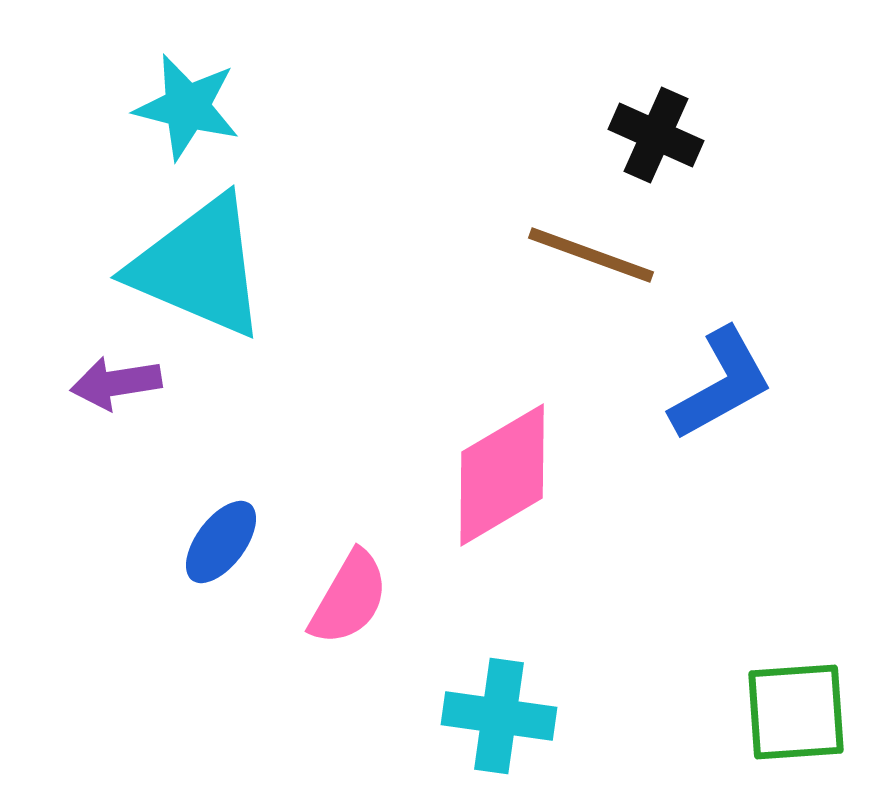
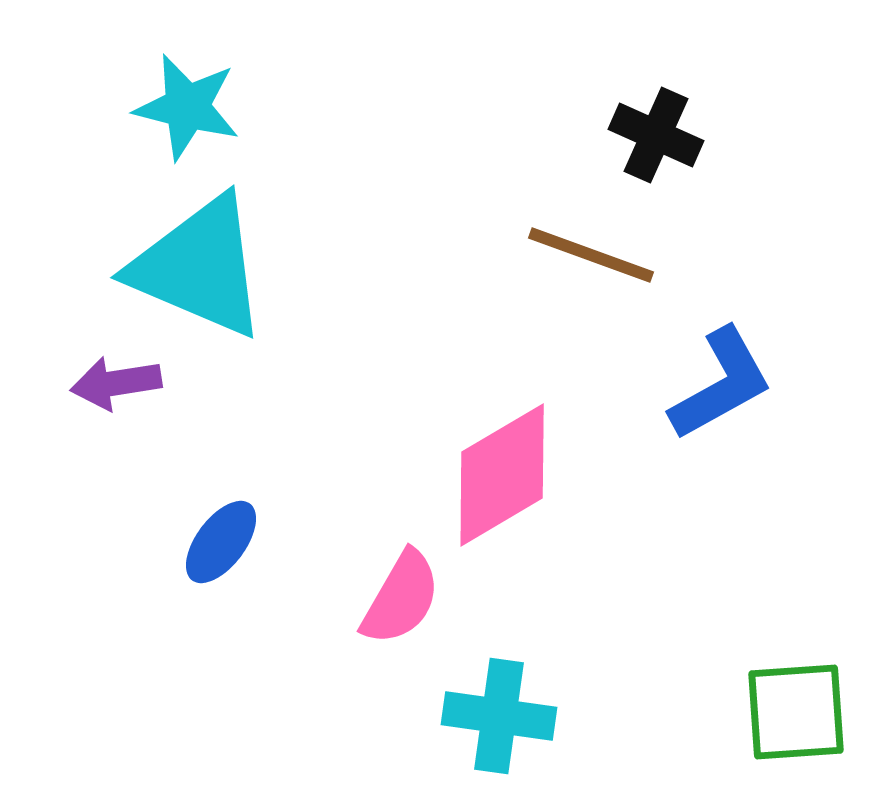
pink semicircle: moved 52 px right
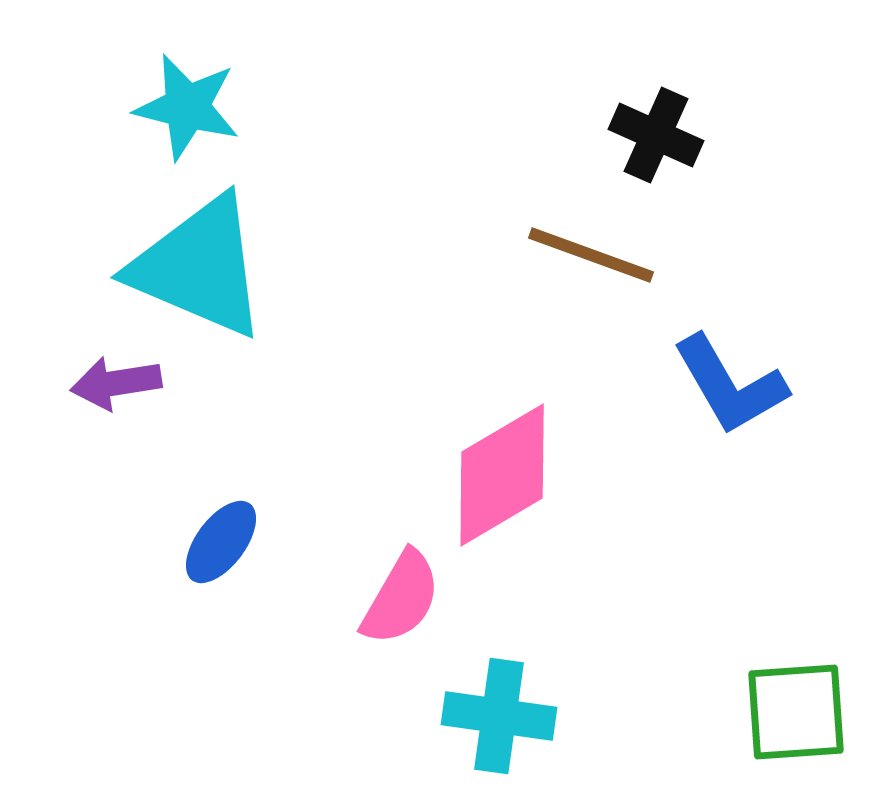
blue L-shape: moved 9 px right, 1 px down; rotated 89 degrees clockwise
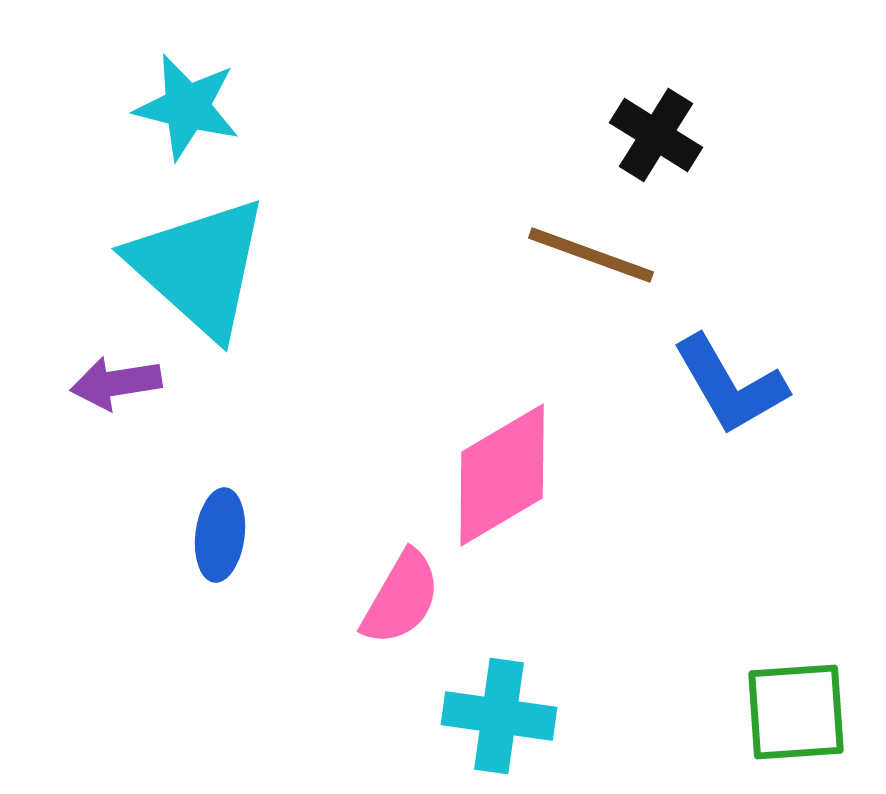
black cross: rotated 8 degrees clockwise
cyan triangle: rotated 19 degrees clockwise
blue ellipse: moved 1 px left, 7 px up; rotated 30 degrees counterclockwise
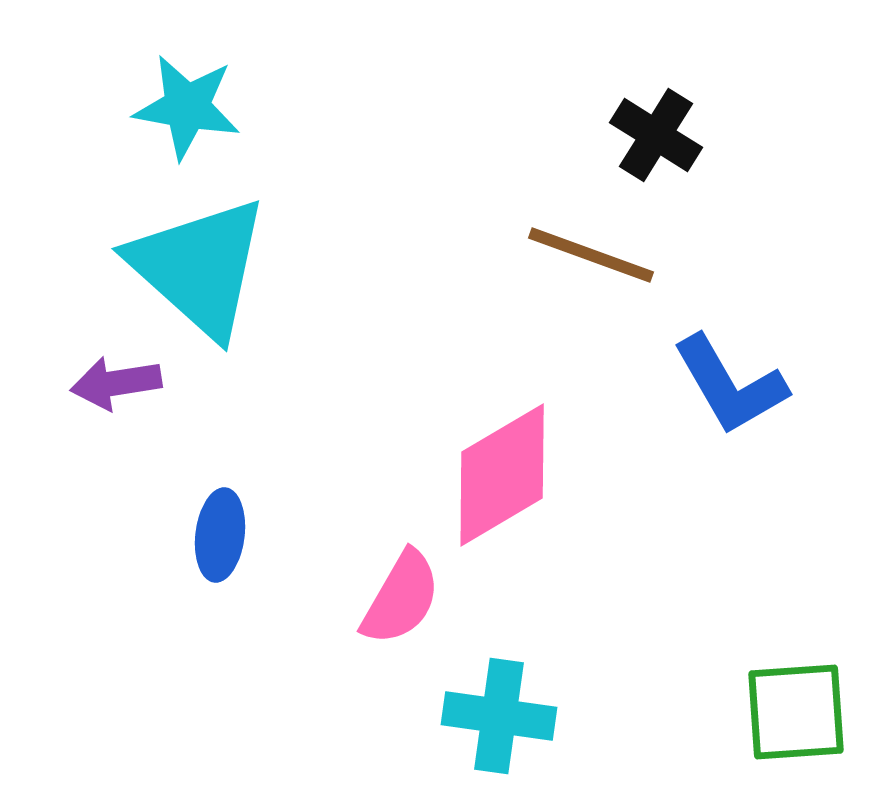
cyan star: rotated 4 degrees counterclockwise
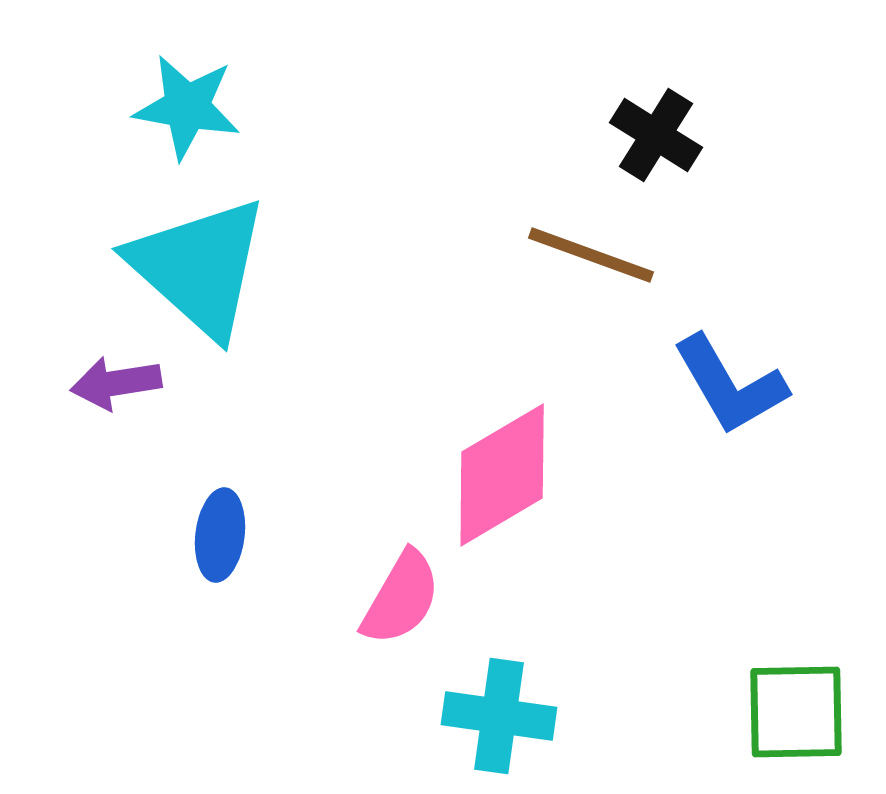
green square: rotated 3 degrees clockwise
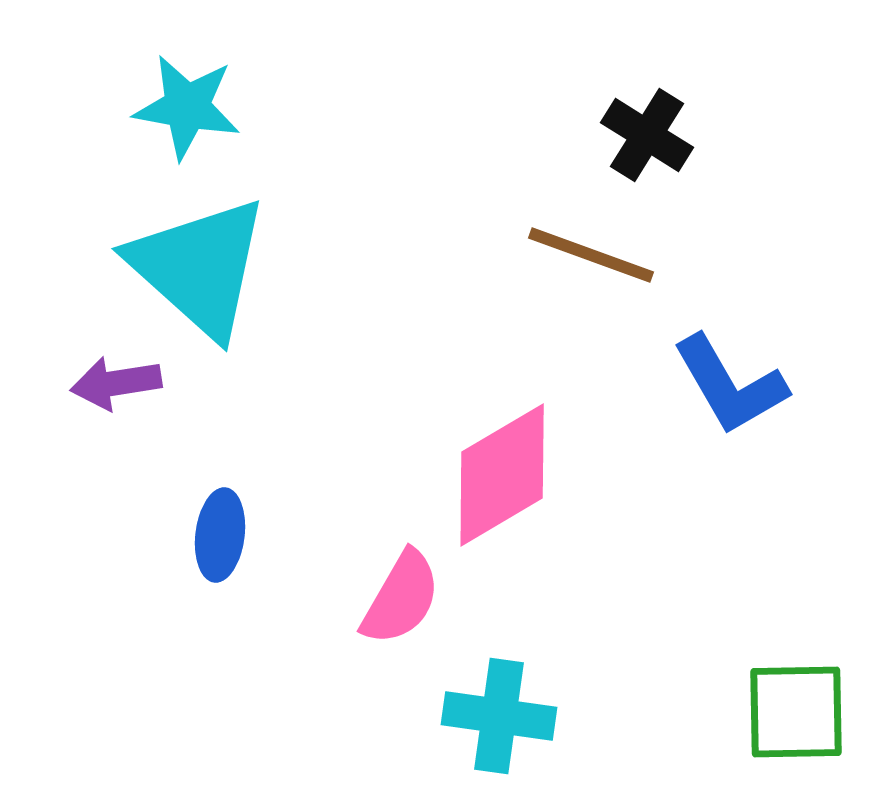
black cross: moved 9 px left
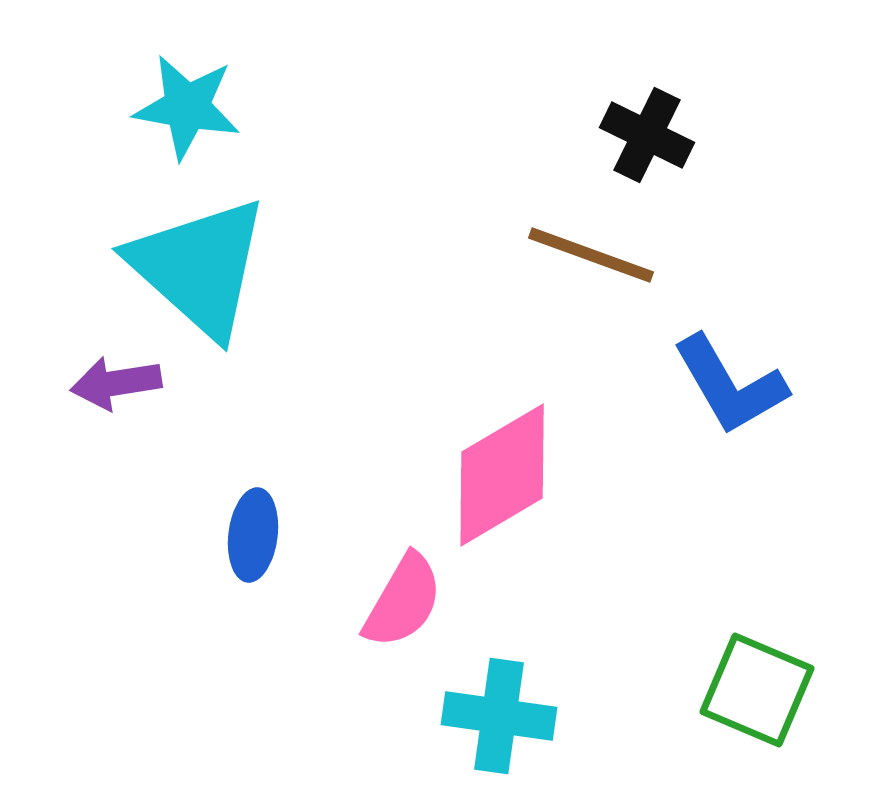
black cross: rotated 6 degrees counterclockwise
blue ellipse: moved 33 px right
pink semicircle: moved 2 px right, 3 px down
green square: moved 39 px left, 22 px up; rotated 24 degrees clockwise
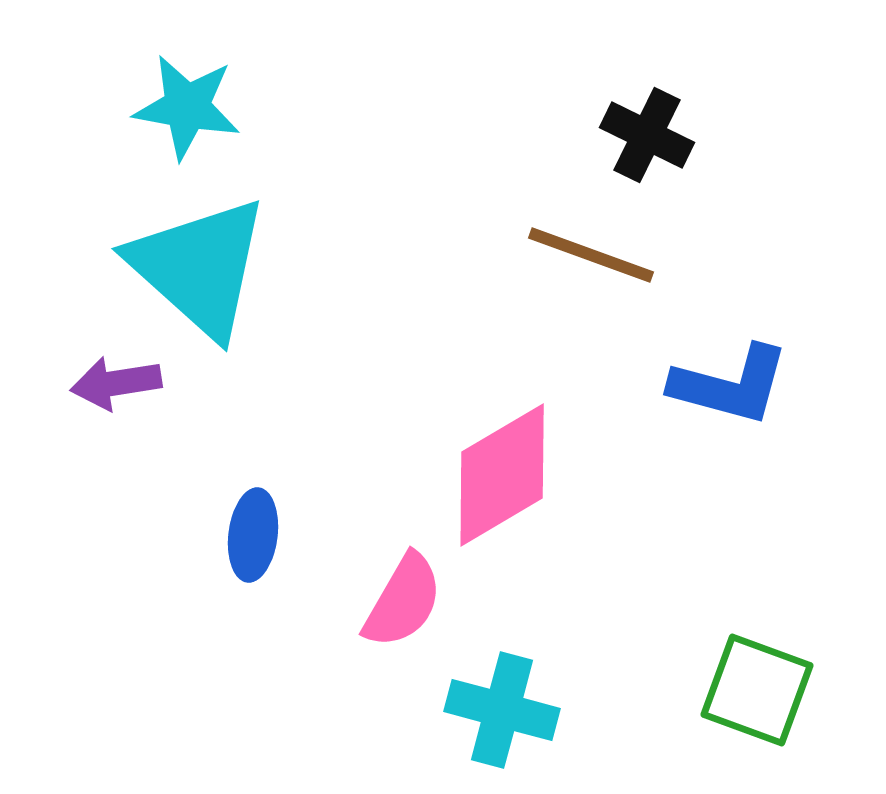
blue L-shape: rotated 45 degrees counterclockwise
green square: rotated 3 degrees counterclockwise
cyan cross: moved 3 px right, 6 px up; rotated 7 degrees clockwise
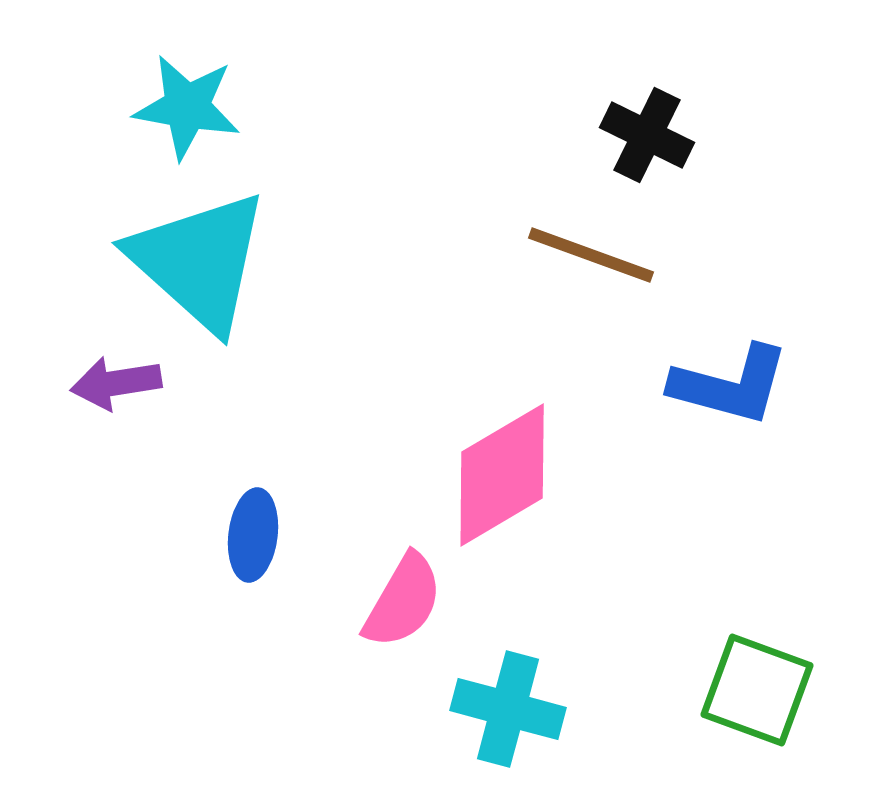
cyan triangle: moved 6 px up
cyan cross: moved 6 px right, 1 px up
